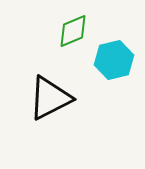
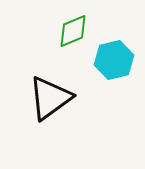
black triangle: rotated 9 degrees counterclockwise
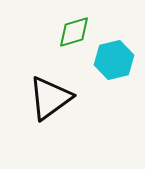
green diamond: moved 1 px right, 1 px down; rotated 6 degrees clockwise
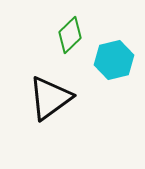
green diamond: moved 4 px left, 3 px down; rotated 27 degrees counterclockwise
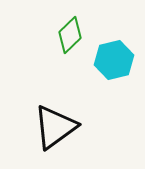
black triangle: moved 5 px right, 29 px down
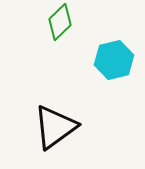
green diamond: moved 10 px left, 13 px up
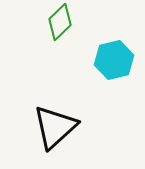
black triangle: rotated 6 degrees counterclockwise
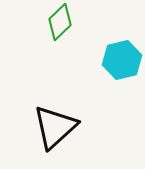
cyan hexagon: moved 8 px right
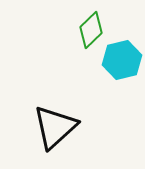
green diamond: moved 31 px right, 8 px down
